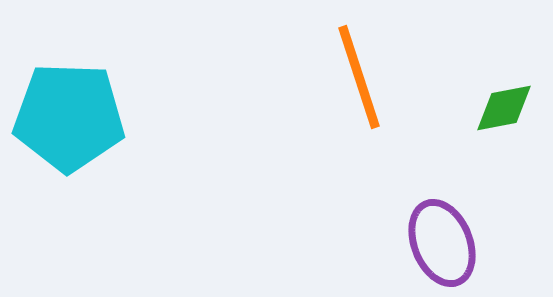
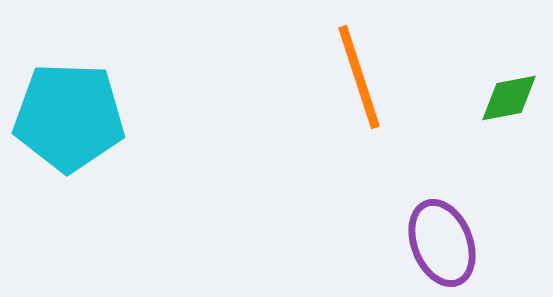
green diamond: moved 5 px right, 10 px up
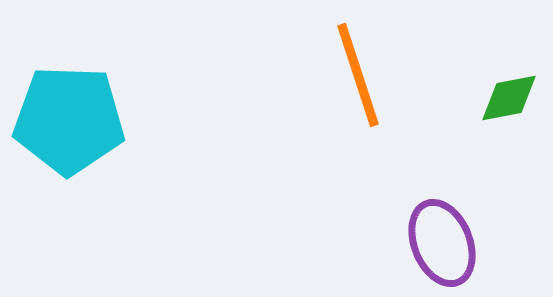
orange line: moved 1 px left, 2 px up
cyan pentagon: moved 3 px down
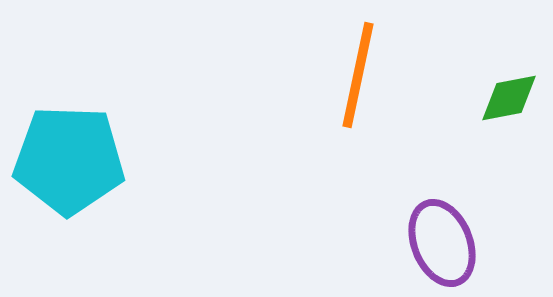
orange line: rotated 30 degrees clockwise
cyan pentagon: moved 40 px down
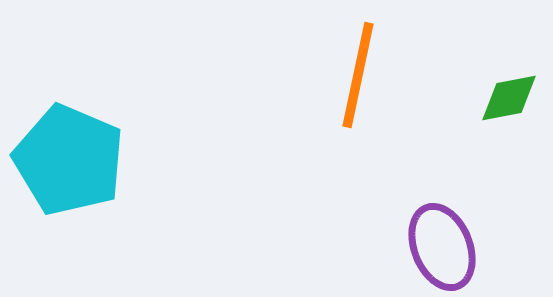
cyan pentagon: rotated 21 degrees clockwise
purple ellipse: moved 4 px down
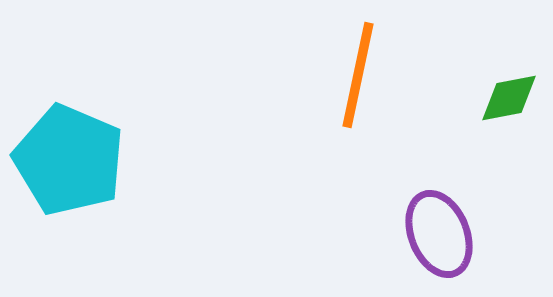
purple ellipse: moved 3 px left, 13 px up
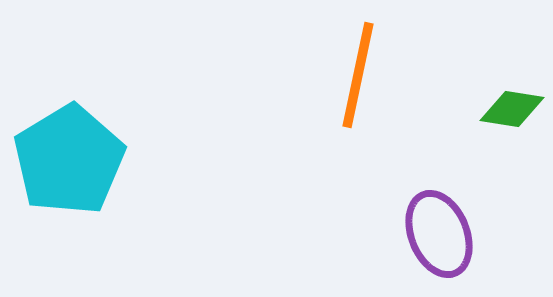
green diamond: moved 3 px right, 11 px down; rotated 20 degrees clockwise
cyan pentagon: rotated 18 degrees clockwise
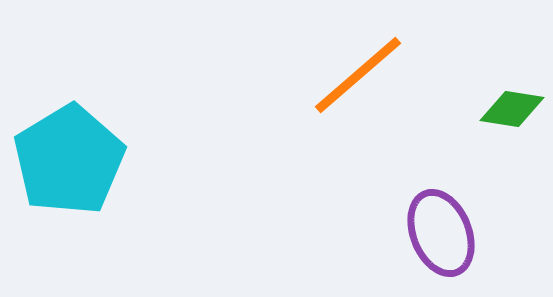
orange line: rotated 37 degrees clockwise
purple ellipse: moved 2 px right, 1 px up
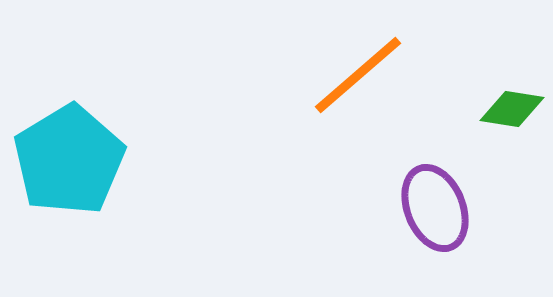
purple ellipse: moved 6 px left, 25 px up
